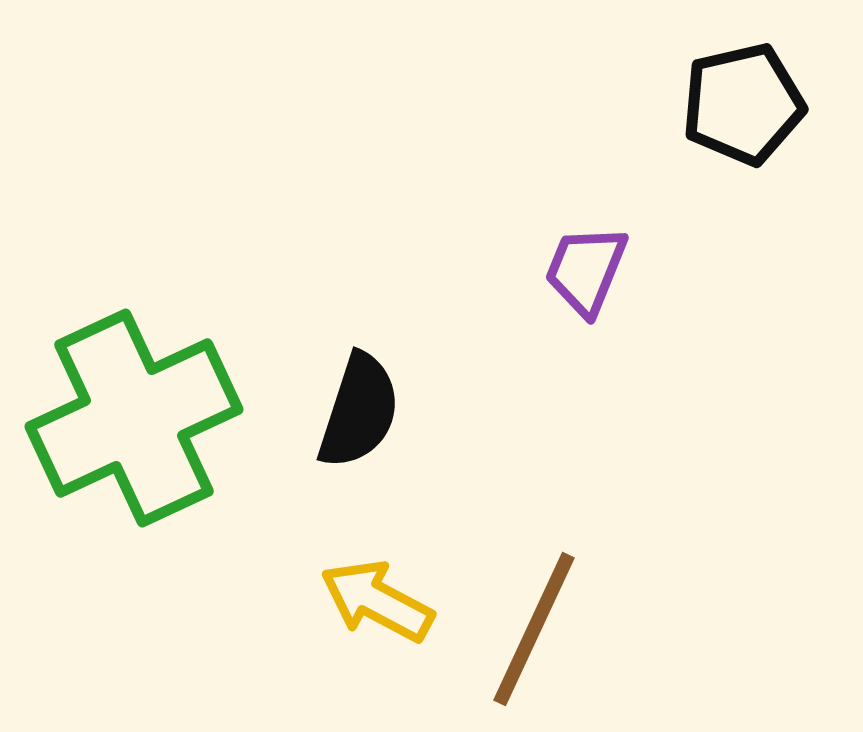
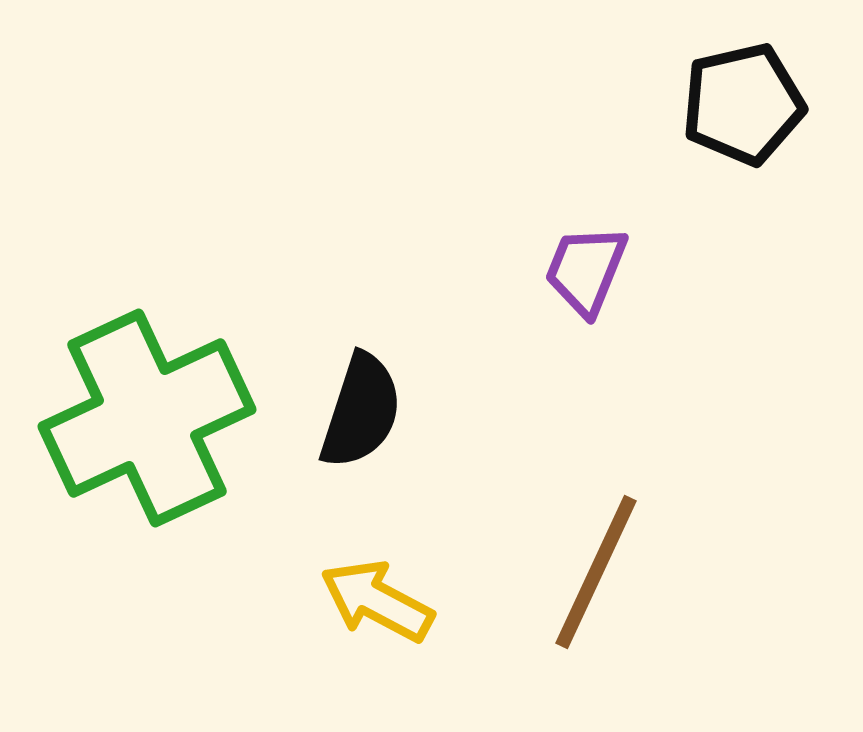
black semicircle: moved 2 px right
green cross: moved 13 px right
brown line: moved 62 px right, 57 px up
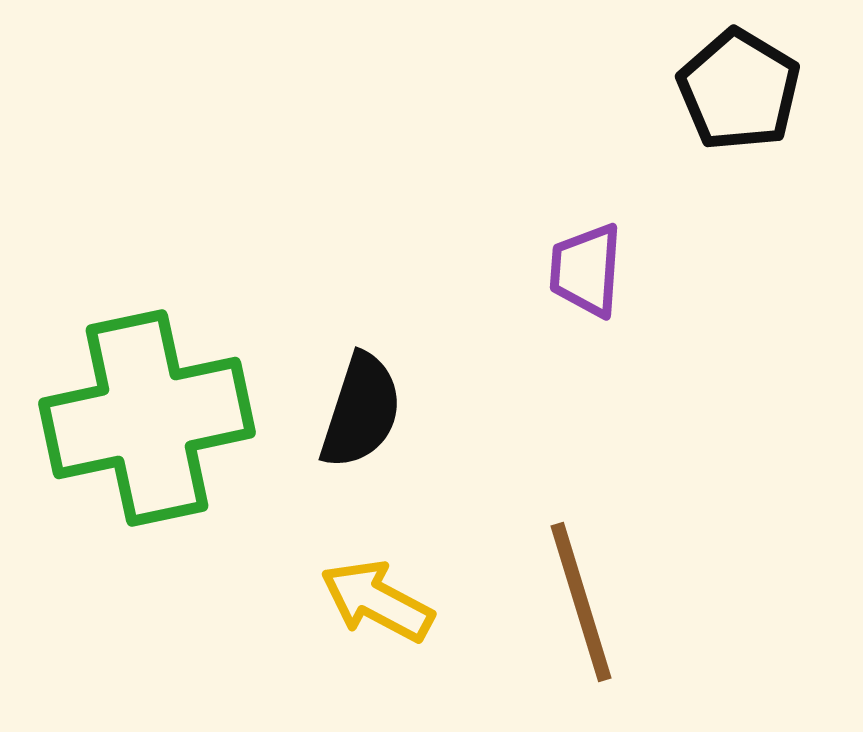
black pentagon: moved 4 px left, 14 px up; rotated 28 degrees counterclockwise
purple trapezoid: rotated 18 degrees counterclockwise
green cross: rotated 13 degrees clockwise
brown line: moved 15 px left, 30 px down; rotated 42 degrees counterclockwise
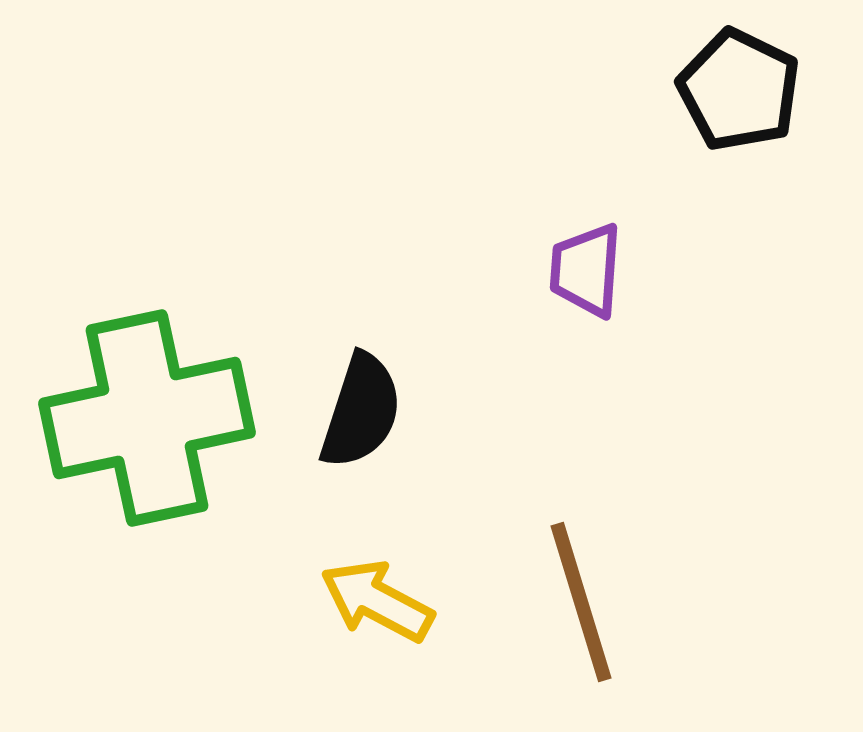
black pentagon: rotated 5 degrees counterclockwise
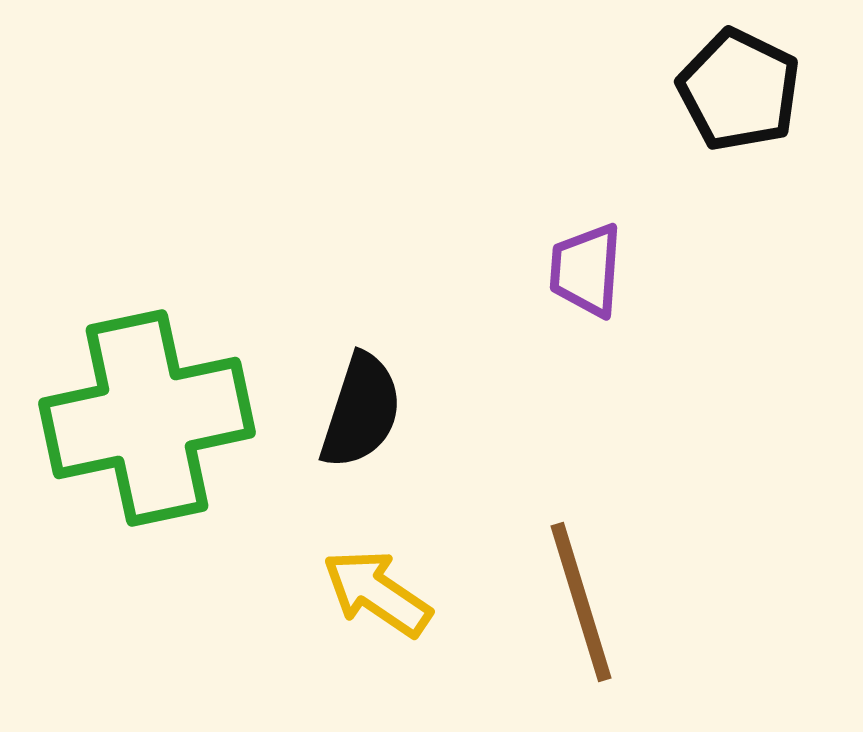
yellow arrow: moved 8 px up; rotated 6 degrees clockwise
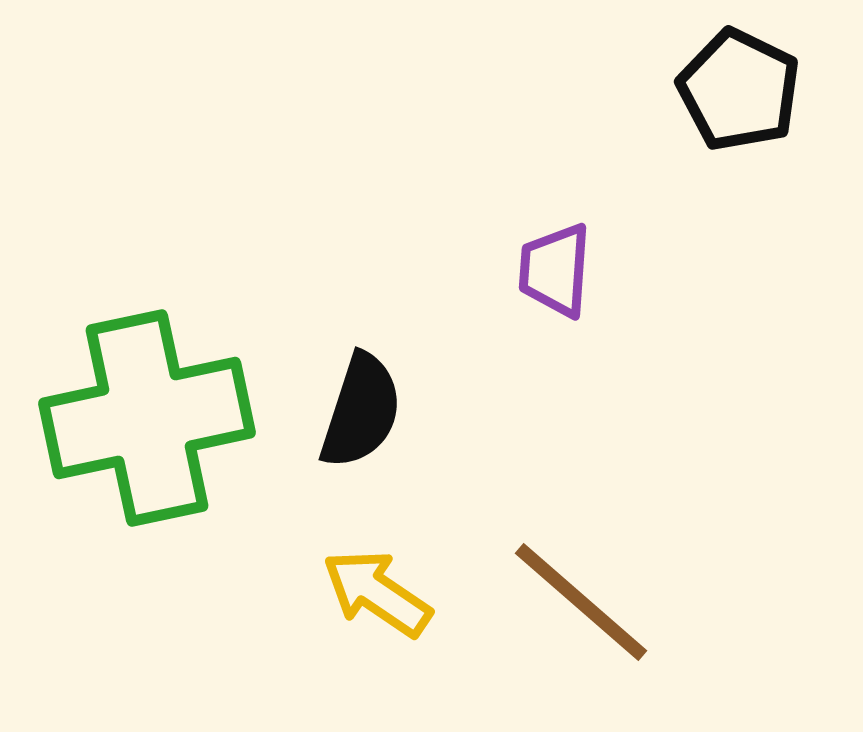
purple trapezoid: moved 31 px left
brown line: rotated 32 degrees counterclockwise
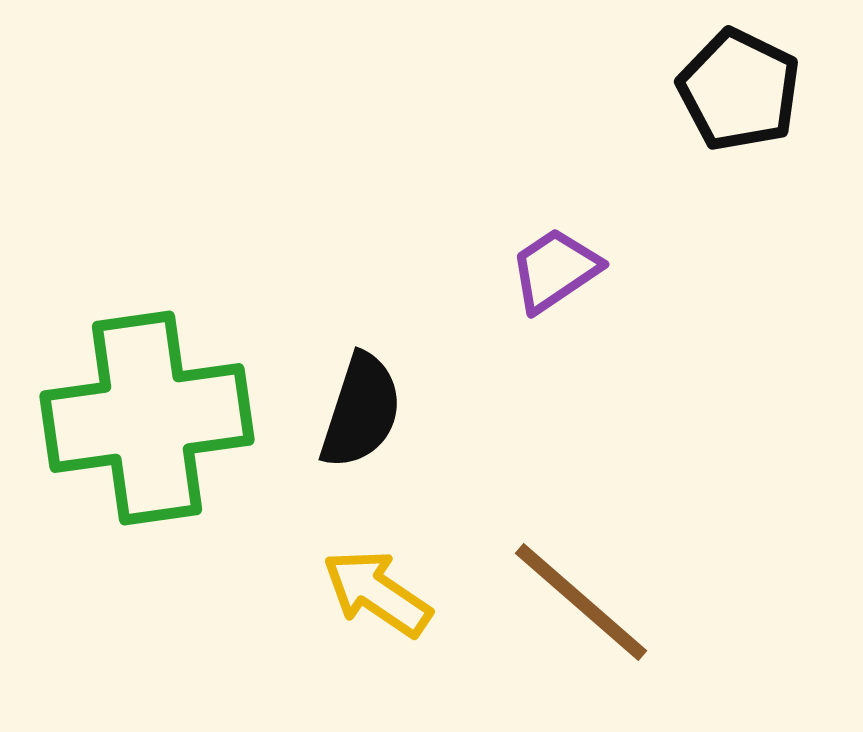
purple trapezoid: rotated 52 degrees clockwise
green cross: rotated 4 degrees clockwise
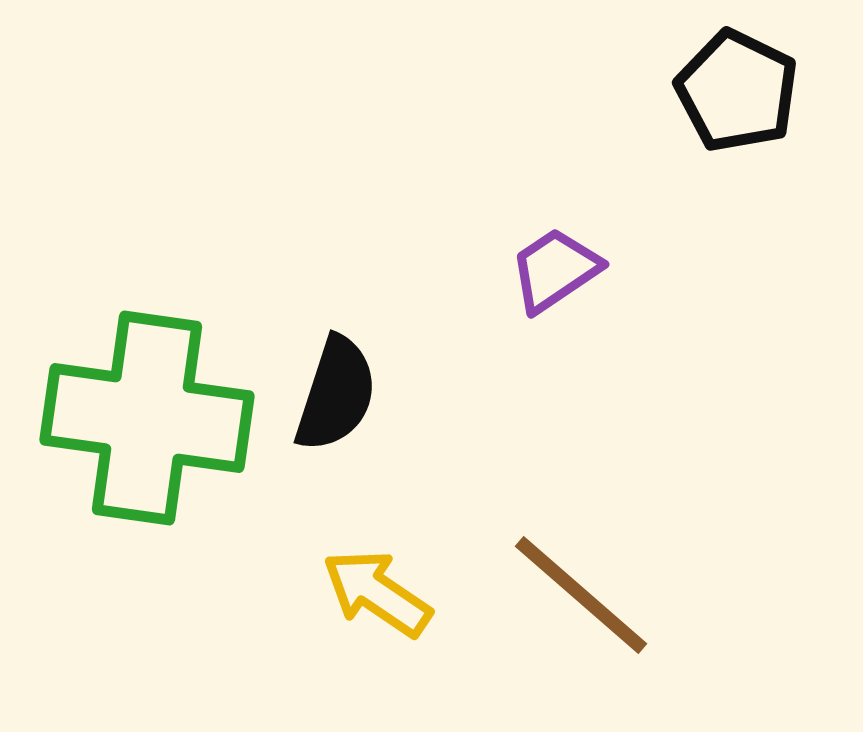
black pentagon: moved 2 px left, 1 px down
black semicircle: moved 25 px left, 17 px up
green cross: rotated 16 degrees clockwise
brown line: moved 7 px up
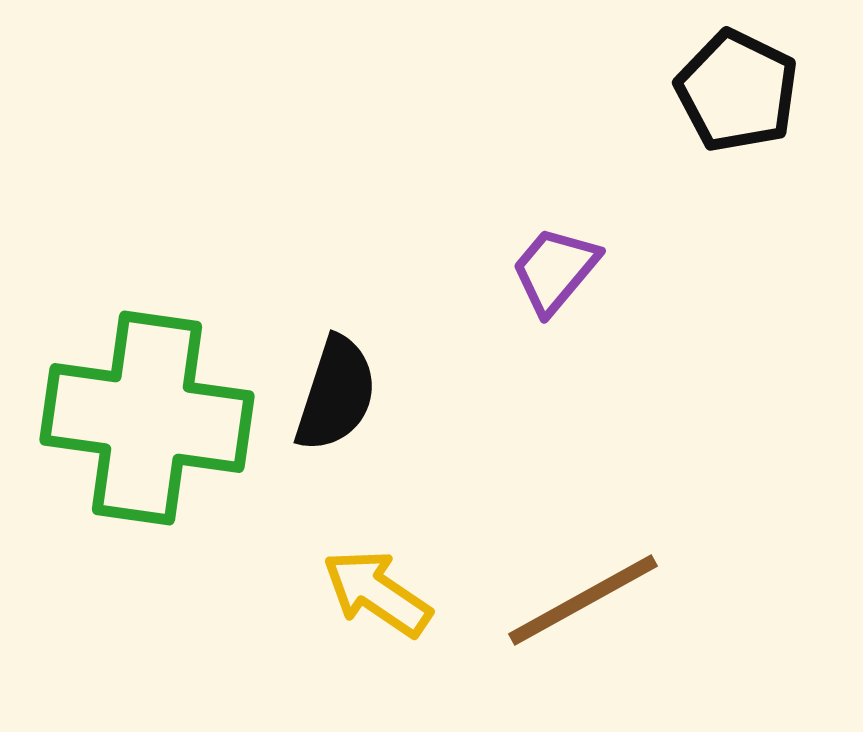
purple trapezoid: rotated 16 degrees counterclockwise
brown line: moved 2 px right, 5 px down; rotated 70 degrees counterclockwise
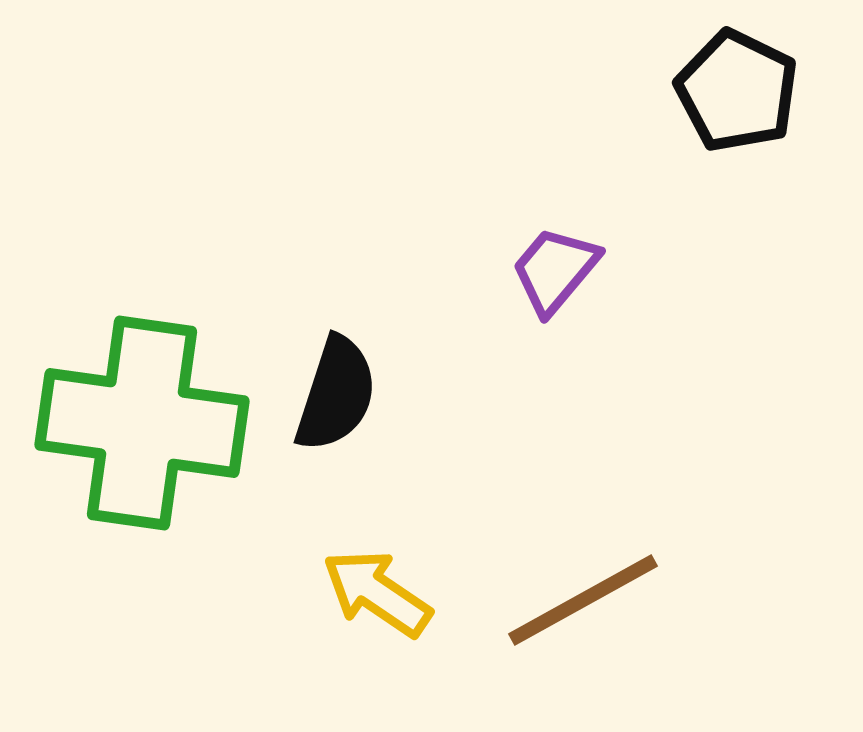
green cross: moved 5 px left, 5 px down
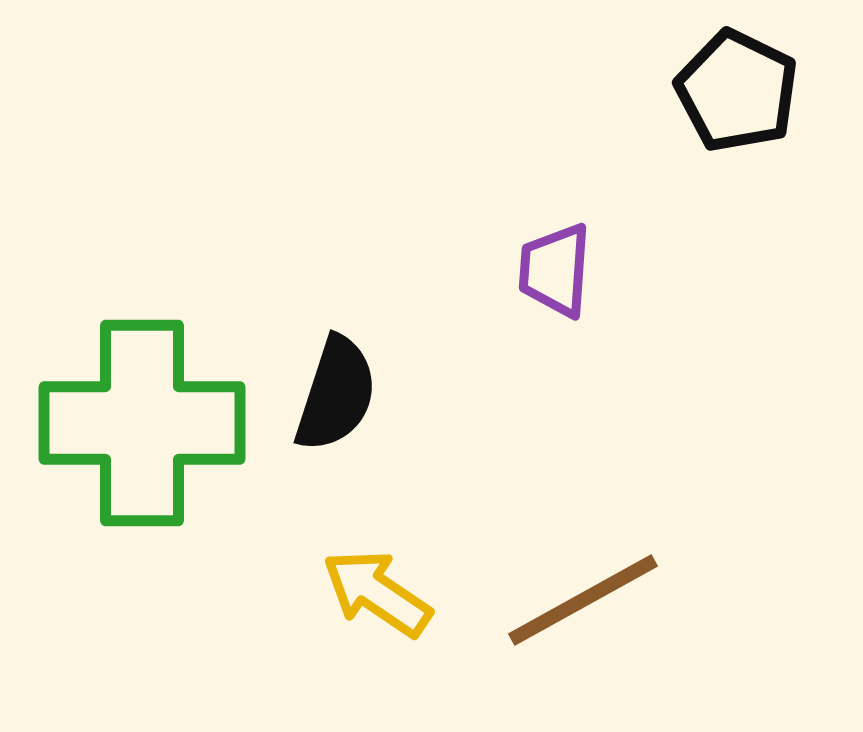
purple trapezoid: rotated 36 degrees counterclockwise
green cross: rotated 8 degrees counterclockwise
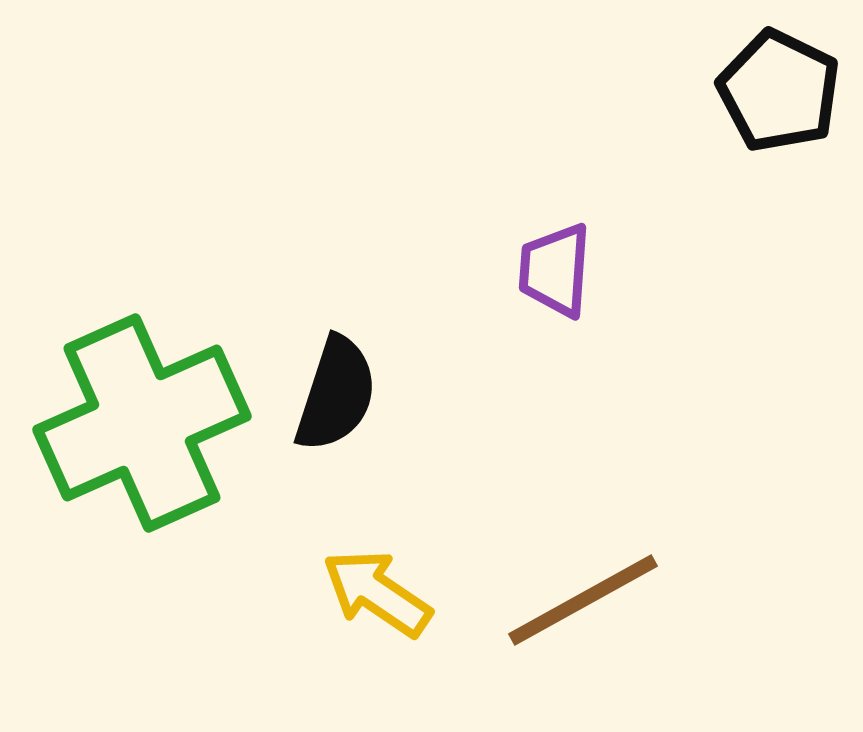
black pentagon: moved 42 px right
green cross: rotated 24 degrees counterclockwise
